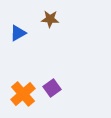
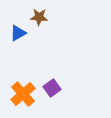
brown star: moved 11 px left, 2 px up
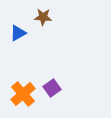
brown star: moved 4 px right
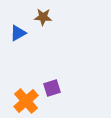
purple square: rotated 18 degrees clockwise
orange cross: moved 3 px right, 7 px down
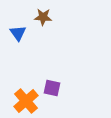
blue triangle: rotated 36 degrees counterclockwise
purple square: rotated 30 degrees clockwise
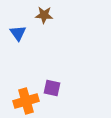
brown star: moved 1 px right, 2 px up
orange cross: rotated 25 degrees clockwise
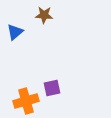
blue triangle: moved 3 px left, 1 px up; rotated 24 degrees clockwise
purple square: rotated 24 degrees counterclockwise
